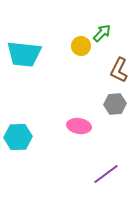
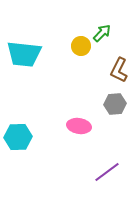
purple line: moved 1 px right, 2 px up
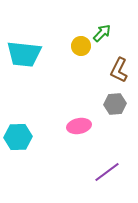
pink ellipse: rotated 20 degrees counterclockwise
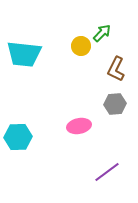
brown L-shape: moved 3 px left, 1 px up
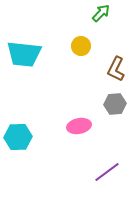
green arrow: moved 1 px left, 20 px up
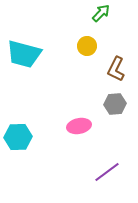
yellow circle: moved 6 px right
cyan trapezoid: rotated 9 degrees clockwise
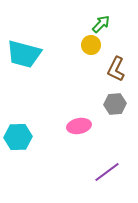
green arrow: moved 11 px down
yellow circle: moved 4 px right, 1 px up
